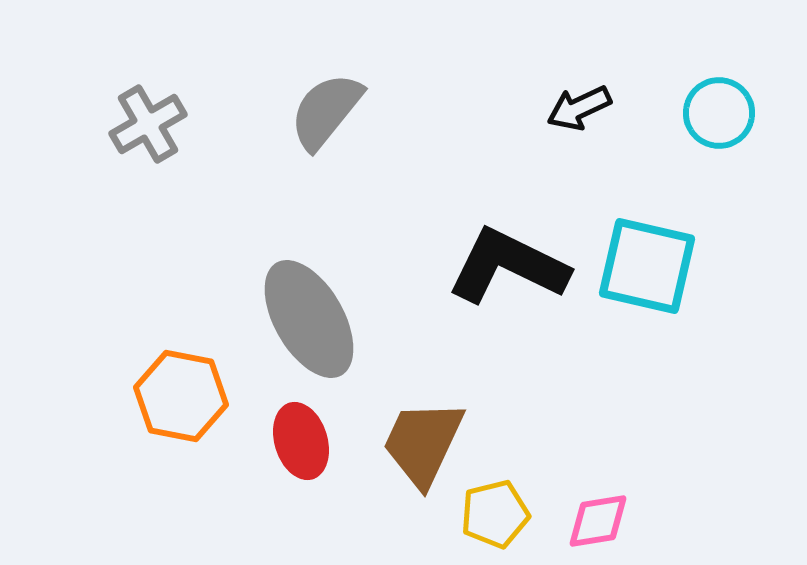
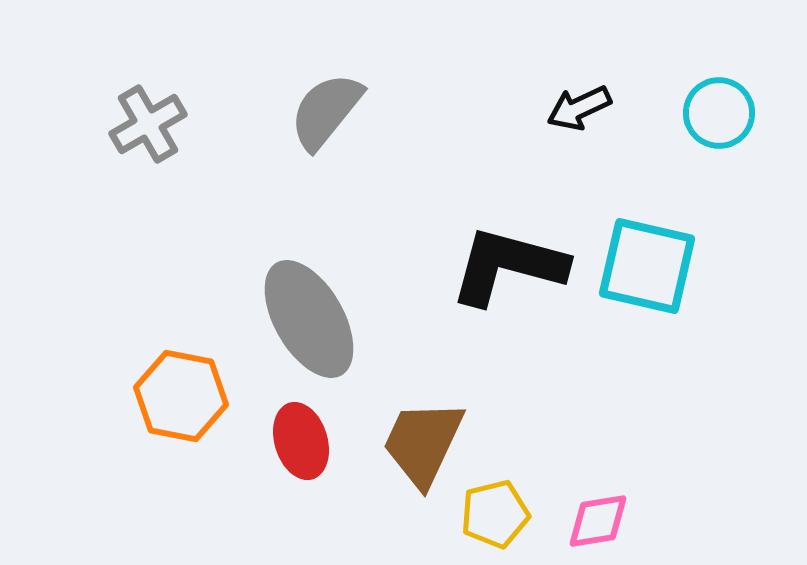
black L-shape: rotated 11 degrees counterclockwise
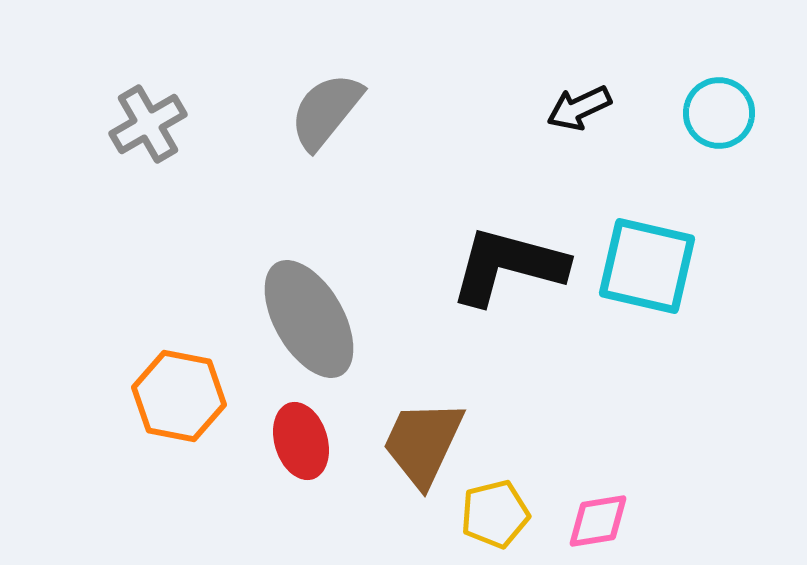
orange hexagon: moved 2 px left
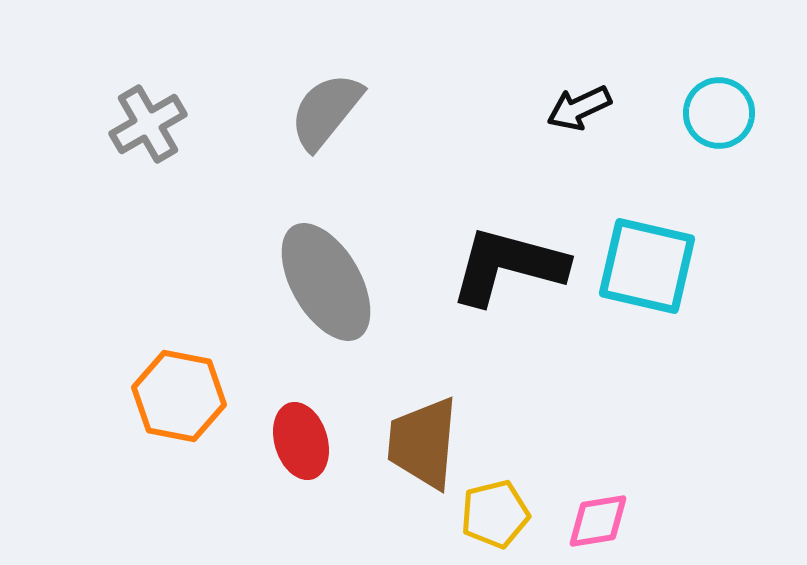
gray ellipse: moved 17 px right, 37 px up
brown trapezoid: rotated 20 degrees counterclockwise
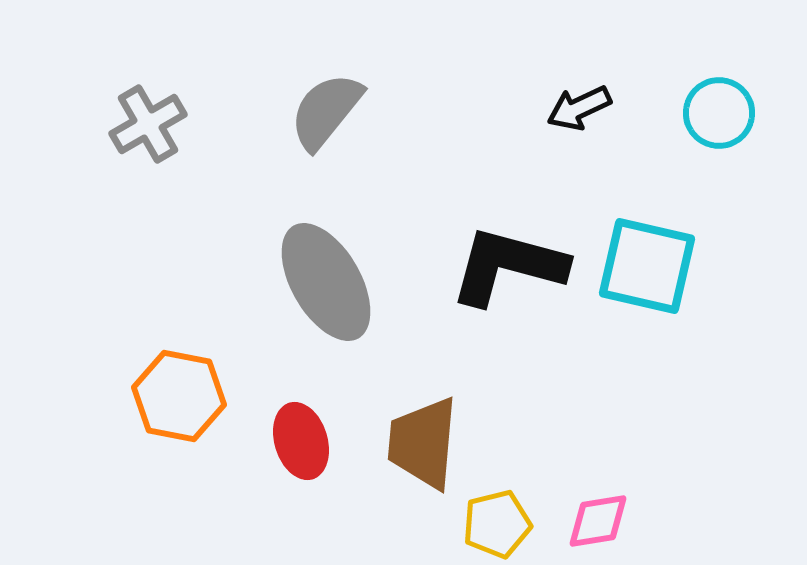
yellow pentagon: moved 2 px right, 10 px down
